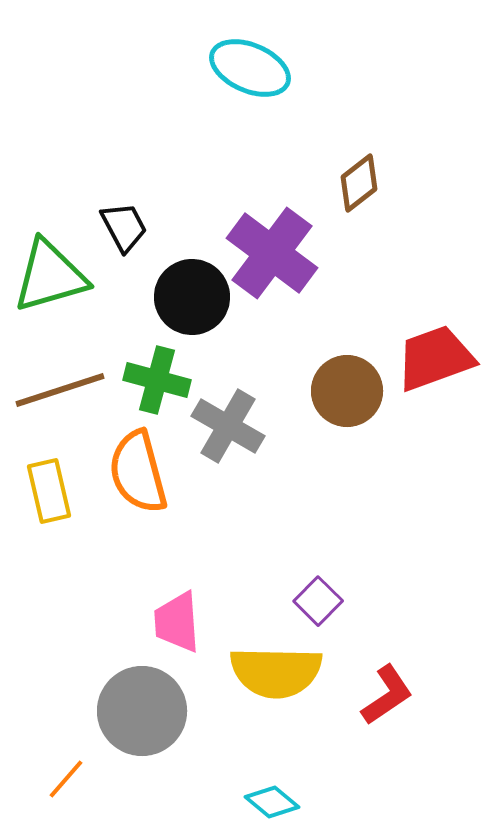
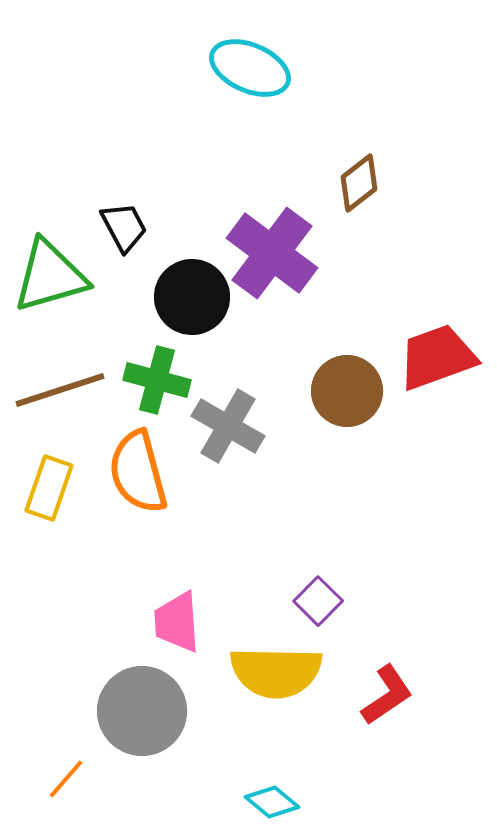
red trapezoid: moved 2 px right, 1 px up
yellow rectangle: moved 3 px up; rotated 32 degrees clockwise
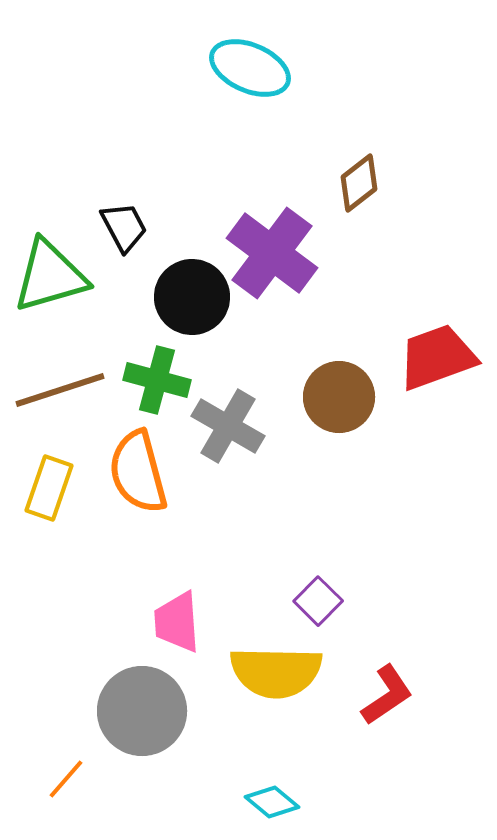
brown circle: moved 8 px left, 6 px down
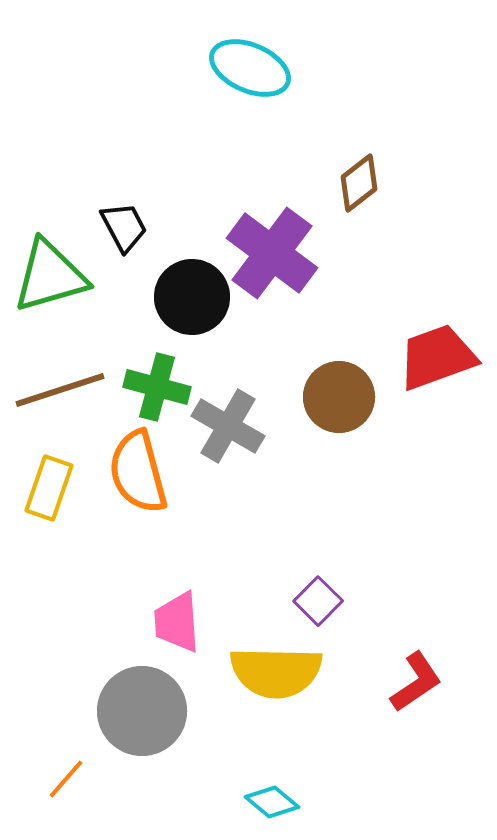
green cross: moved 7 px down
red L-shape: moved 29 px right, 13 px up
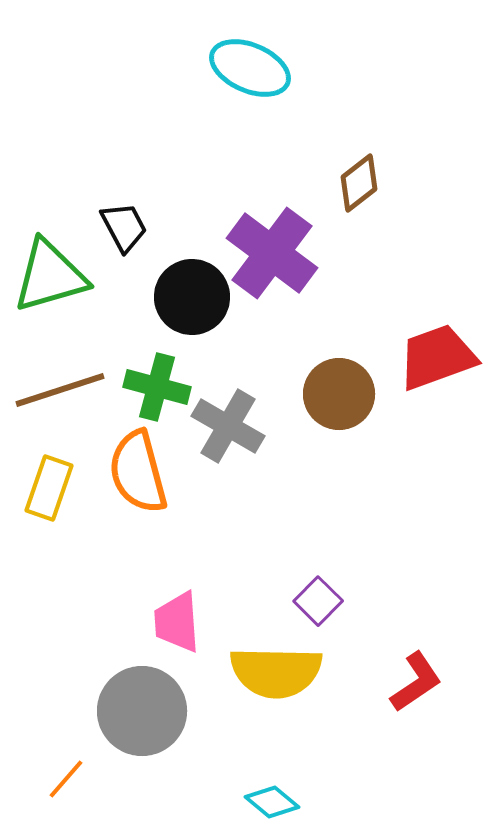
brown circle: moved 3 px up
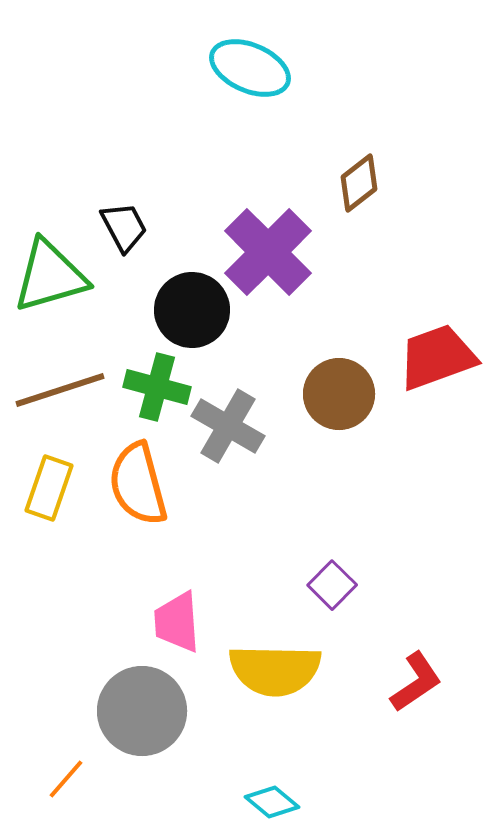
purple cross: moved 4 px left, 1 px up; rotated 8 degrees clockwise
black circle: moved 13 px down
orange semicircle: moved 12 px down
purple square: moved 14 px right, 16 px up
yellow semicircle: moved 1 px left, 2 px up
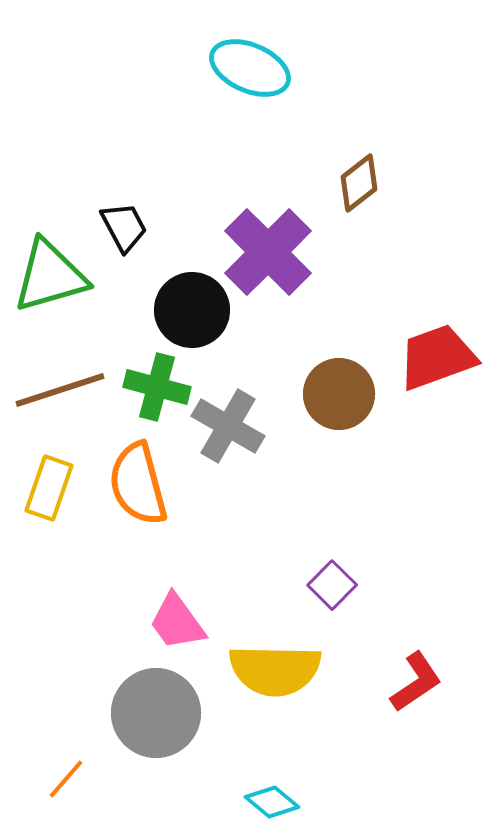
pink trapezoid: rotated 32 degrees counterclockwise
gray circle: moved 14 px right, 2 px down
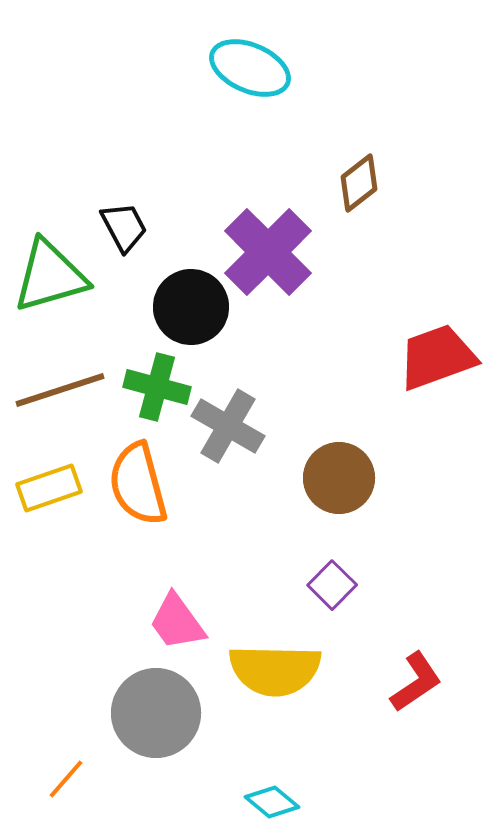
black circle: moved 1 px left, 3 px up
brown circle: moved 84 px down
yellow rectangle: rotated 52 degrees clockwise
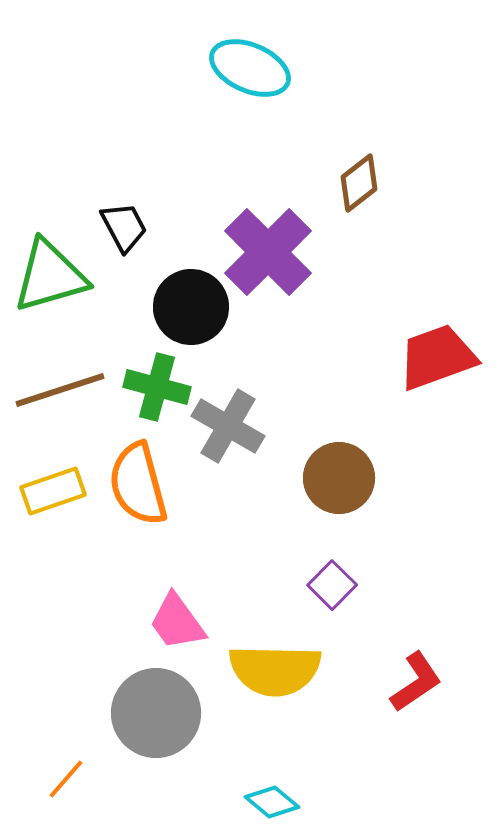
yellow rectangle: moved 4 px right, 3 px down
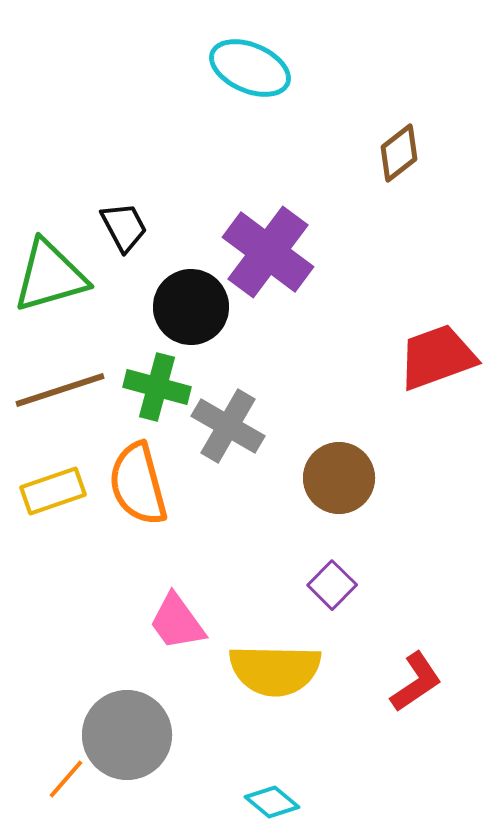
brown diamond: moved 40 px right, 30 px up
purple cross: rotated 8 degrees counterclockwise
gray circle: moved 29 px left, 22 px down
